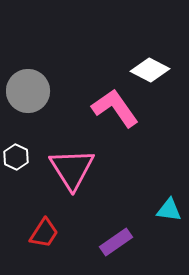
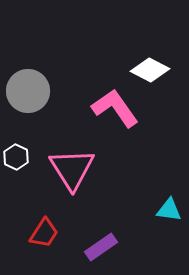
purple rectangle: moved 15 px left, 5 px down
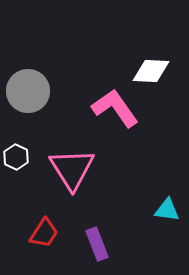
white diamond: moved 1 px right, 1 px down; rotated 24 degrees counterclockwise
cyan triangle: moved 2 px left
purple rectangle: moved 4 px left, 3 px up; rotated 76 degrees counterclockwise
